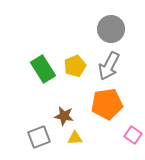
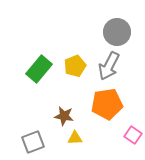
gray circle: moved 6 px right, 3 px down
green rectangle: moved 4 px left; rotated 72 degrees clockwise
gray square: moved 6 px left, 5 px down
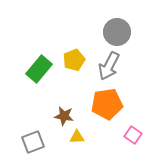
yellow pentagon: moved 1 px left, 6 px up
yellow triangle: moved 2 px right, 1 px up
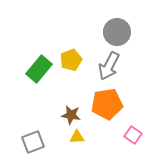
yellow pentagon: moved 3 px left
brown star: moved 7 px right, 1 px up
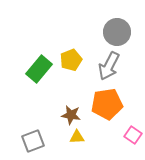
gray square: moved 1 px up
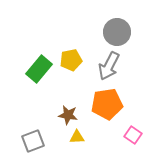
yellow pentagon: rotated 10 degrees clockwise
brown star: moved 3 px left
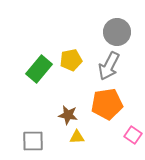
gray square: rotated 20 degrees clockwise
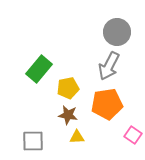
yellow pentagon: moved 3 px left, 28 px down
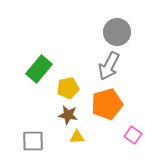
orange pentagon: rotated 8 degrees counterclockwise
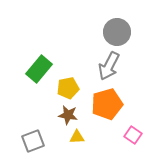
gray square: rotated 20 degrees counterclockwise
